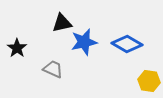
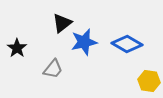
black triangle: rotated 25 degrees counterclockwise
gray trapezoid: rotated 105 degrees clockwise
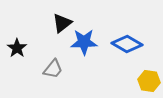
blue star: rotated 12 degrees clockwise
